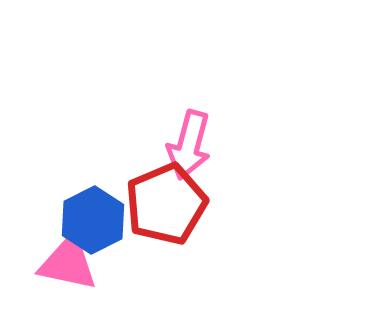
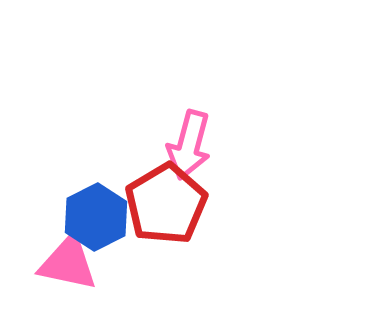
red pentagon: rotated 8 degrees counterclockwise
blue hexagon: moved 3 px right, 3 px up
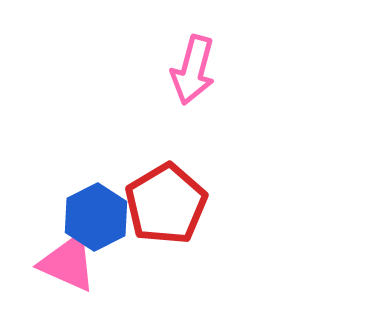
pink arrow: moved 4 px right, 75 px up
pink triangle: rotated 12 degrees clockwise
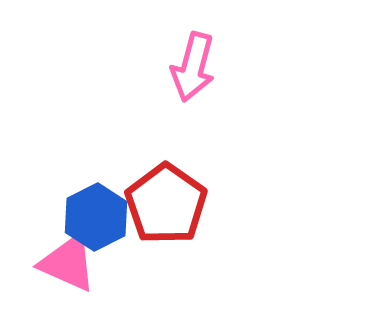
pink arrow: moved 3 px up
red pentagon: rotated 6 degrees counterclockwise
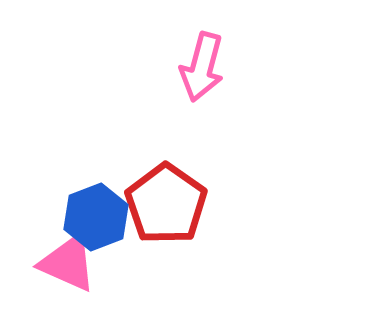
pink arrow: moved 9 px right
blue hexagon: rotated 6 degrees clockwise
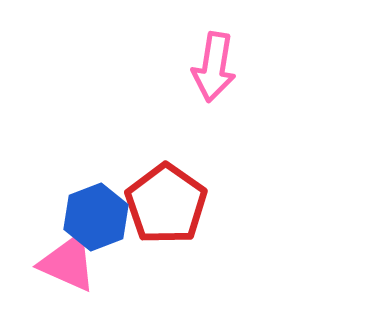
pink arrow: moved 12 px right; rotated 6 degrees counterclockwise
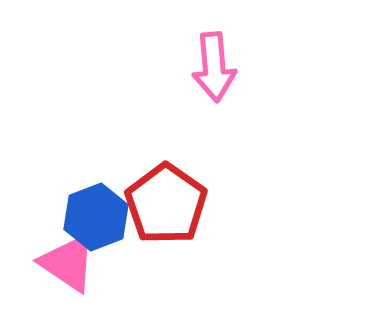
pink arrow: rotated 14 degrees counterclockwise
pink triangle: rotated 10 degrees clockwise
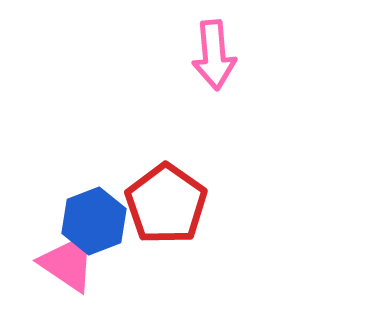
pink arrow: moved 12 px up
blue hexagon: moved 2 px left, 4 px down
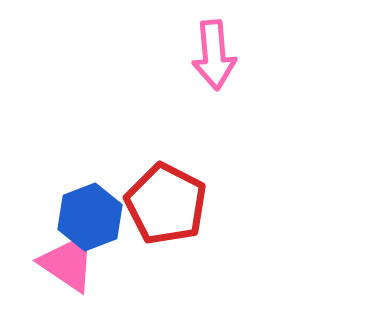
red pentagon: rotated 8 degrees counterclockwise
blue hexagon: moved 4 px left, 4 px up
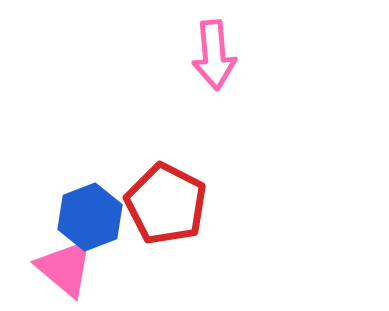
pink triangle: moved 3 px left, 5 px down; rotated 6 degrees clockwise
